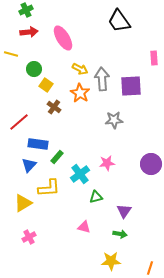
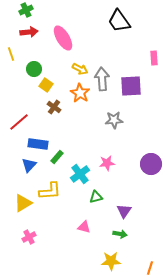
yellow line: rotated 56 degrees clockwise
yellow L-shape: moved 1 px right, 3 px down
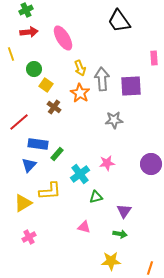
yellow arrow: moved 1 px up; rotated 42 degrees clockwise
green rectangle: moved 3 px up
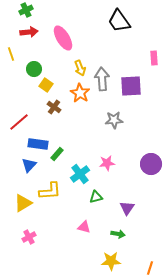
purple triangle: moved 3 px right, 3 px up
green arrow: moved 2 px left
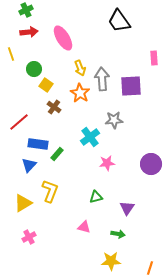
cyan cross: moved 10 px right, 37 px up
yellow L-shape: rotated 65 degrees counterclockwise
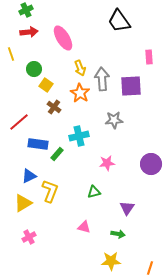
pink rectangle: moved 5 px left, 1 px up
cyan cross: moved 11 px left, 1 px up; rotated 24 degrees clockwise
blue triangle: moved 11 px down; rotated 21 degrees clockwise
green triangle: moved 2 px left, 5 px up
